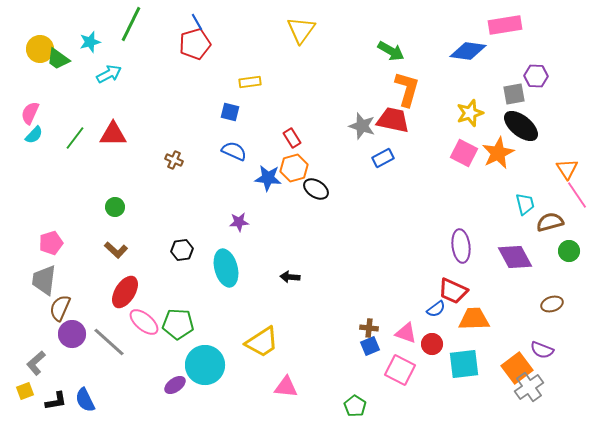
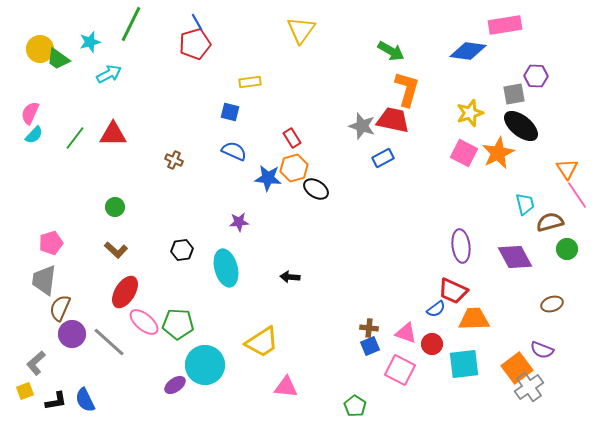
green circle at (569, 251): moved 2 px left, 2 px up
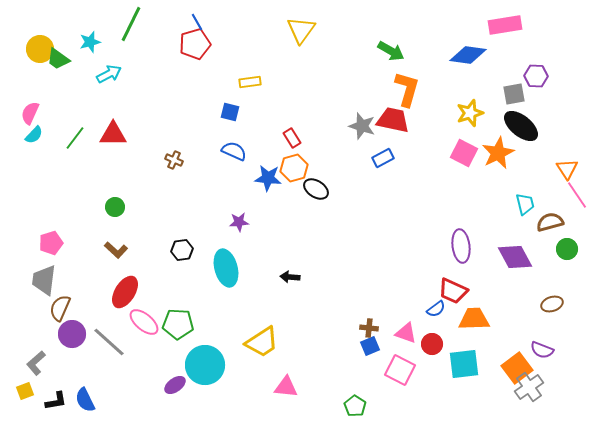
blue diamond at (468, 51): moved 4 px down
